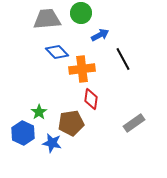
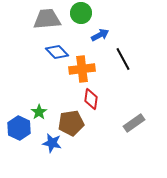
blue hexagon: moved 4 px left, 5 px up
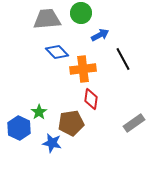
orange cross: moved 1 px right
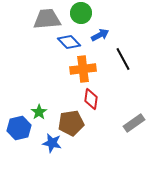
blue diamond: moved 12 px right, 10 px up
blue hexagon: rotated 20 degrees clockwise
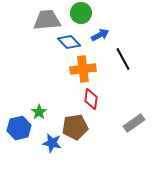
gray trapezoid: moved 1 px down
brown pentagon: moved 4 px right, 4 px down
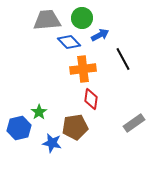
green circle: moved 1 px right, 5 px down
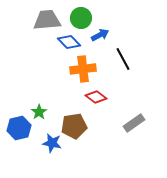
green circle: moved 1 px left
red diamond: moved 5 px right, 2 px up; rotated 60 degrees counterclockwise
brown pentagon: moved 1 px left, 1 px up
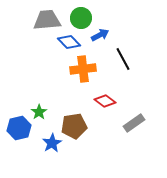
red diamond: moved 9 px right, 4 px down
blue star: rotated 30 degrees clockwise
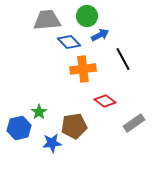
green circle: moved 6 px right, 2 px up
blue star: rotated 24 degrees clockwise
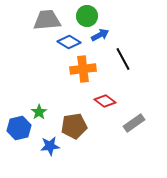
blue diamond: rotated 15 degrees counterclockwise
blue star: moved 2 px left, 3 px down
